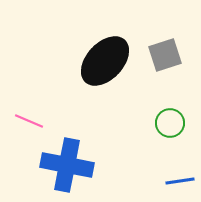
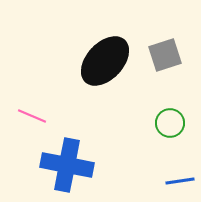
pink line: moved 3 px right, 5 px up
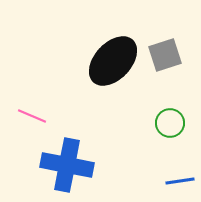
black ellipse: moved 8 px right
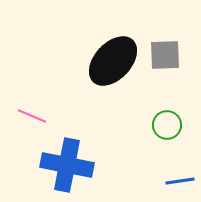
gray square: rotated 16 degrees clockwise
green circle: moved 3 px left, 2 px down
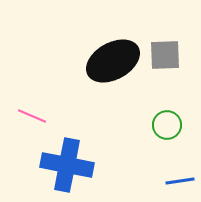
black ellipse: rotated 18 degrees clockwise
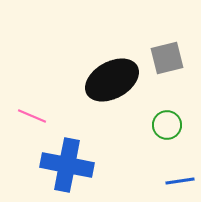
gray square: moved 2 px right, 3 px down; rotated 12 degrees counterclockwise
black ellipse: moved 1 px left, 19 px down
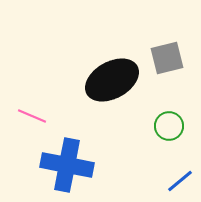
green circle: moved 2 px right, 1 px down
blue line: rotated 32 degrees counterclockwise
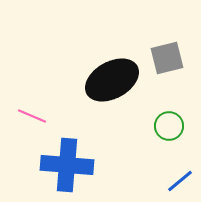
blue cross: rotated 6 degrees counterclockwise
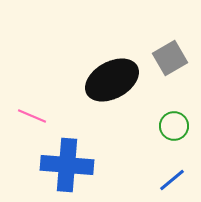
gray square: moved 3 px right; rotated 16 degrees counterclockwise
green circle: moved 5 px right
blue line: moved 8 px left, 1 px up
